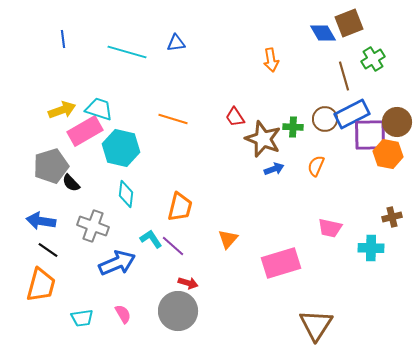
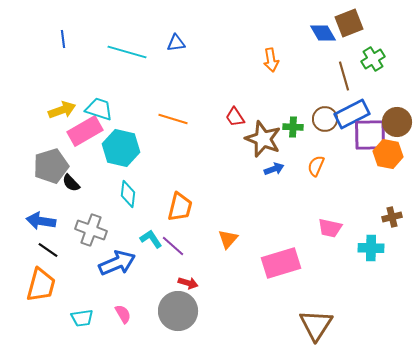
cyan diamond at (126, 194): moved 2 px right
gray cross at (93, 226): moved 2 px left, 4 px down
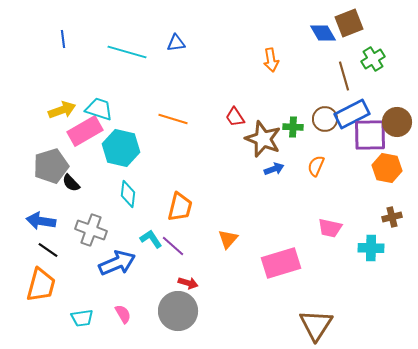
orange hexagon at (388, 154): moved 1 px left, 14 px down
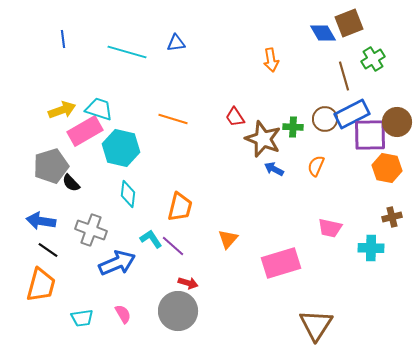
blue arrow at (274, 169): rotated 132 degrees counterclockwise
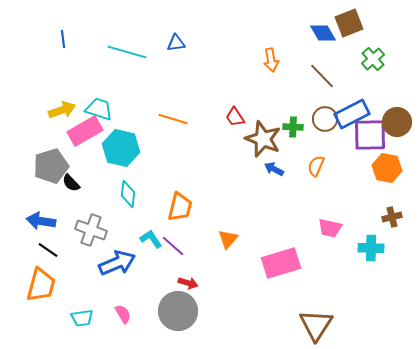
green cross at (373, 59): rotated 10 degrees counterclockwise
brown line at (344, 76): moved 22 px left; rotated 28 degrees counterclockwise
